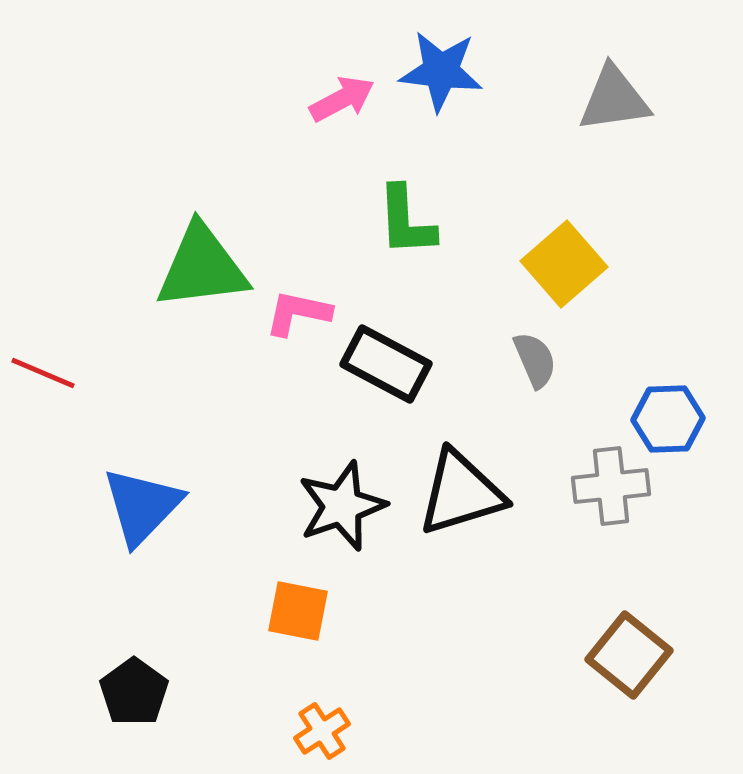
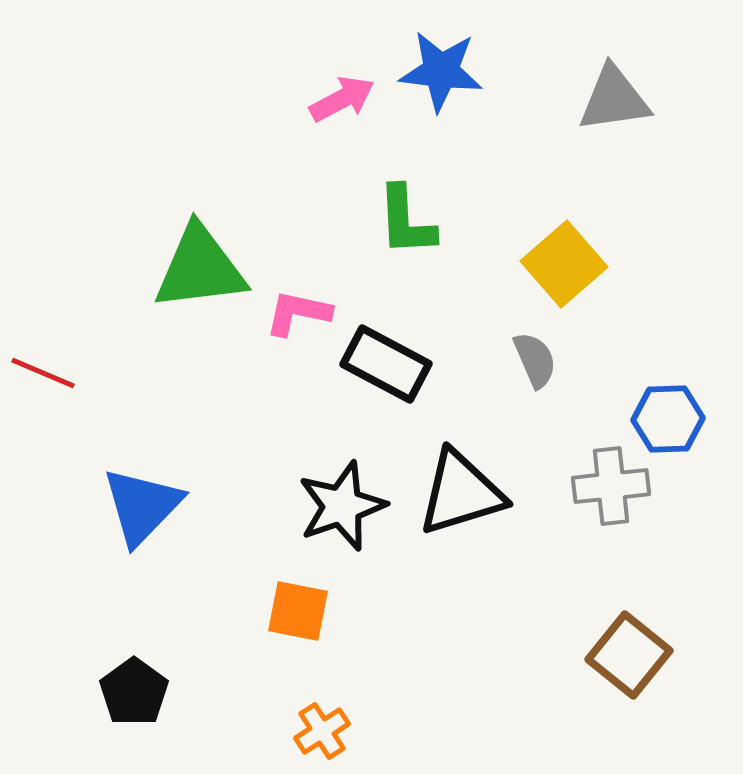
green triangle: moved 2 px left, 1 px down
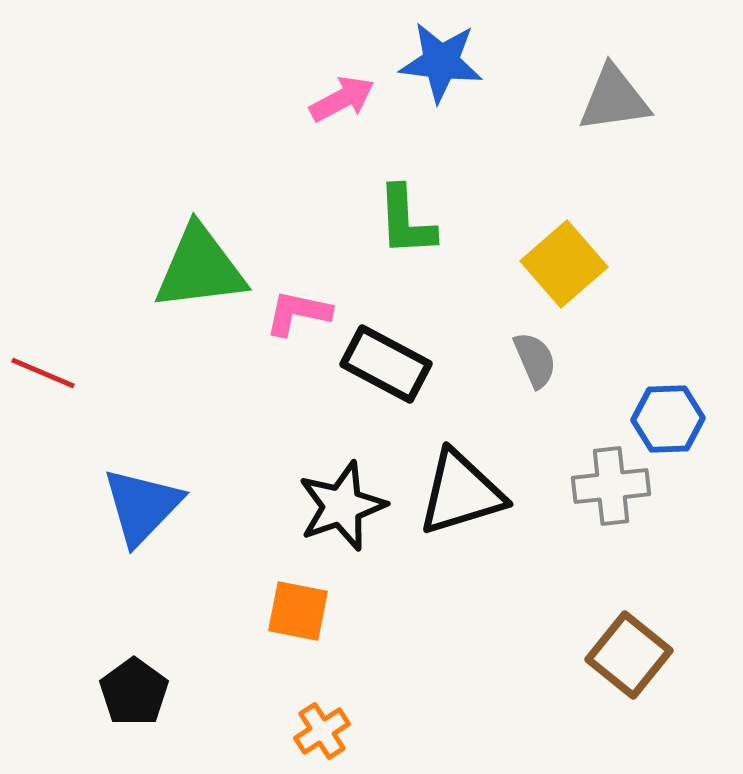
blue star: moved 9 px up
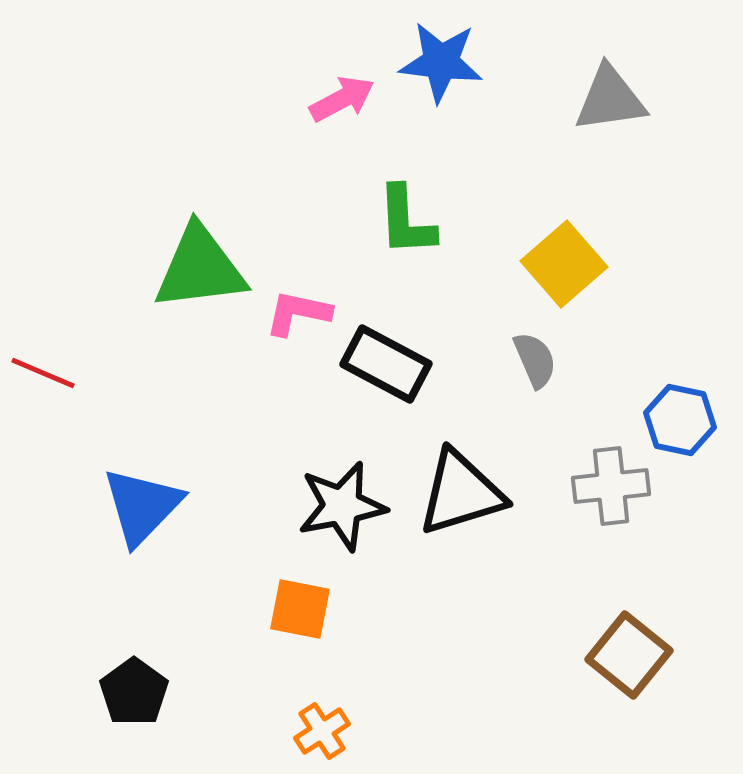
gray triangle: moved 4 px left
blue hexagon: moved 12 px right, 1 px down; rotated 14 degrees clockwise
black star: rotated 8 degrees clockwise
orange square: moved 2 px right, 2 px up
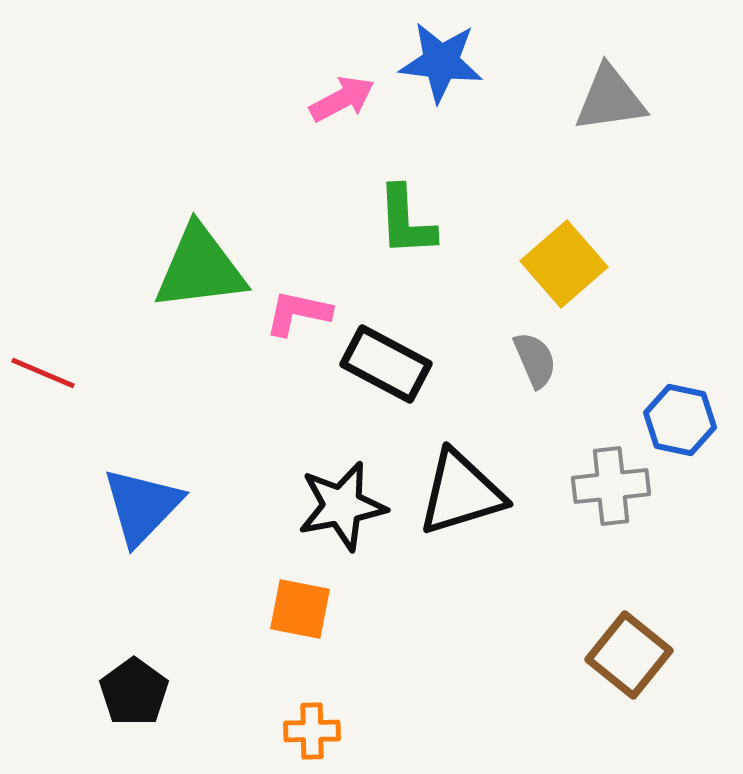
orange cross: moved 10 px left; rotated 32 degrees clockwise
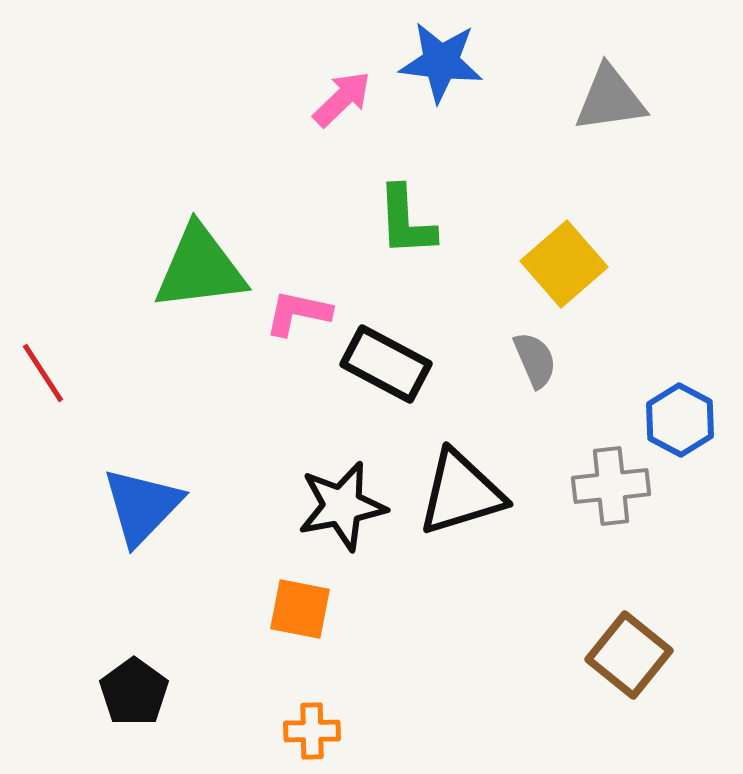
pink arrow: rotated 16 degrees counterclockwise
red line: rotated 34 degrees clockwise
blue hexagon: rotated 16 degrees clockwise
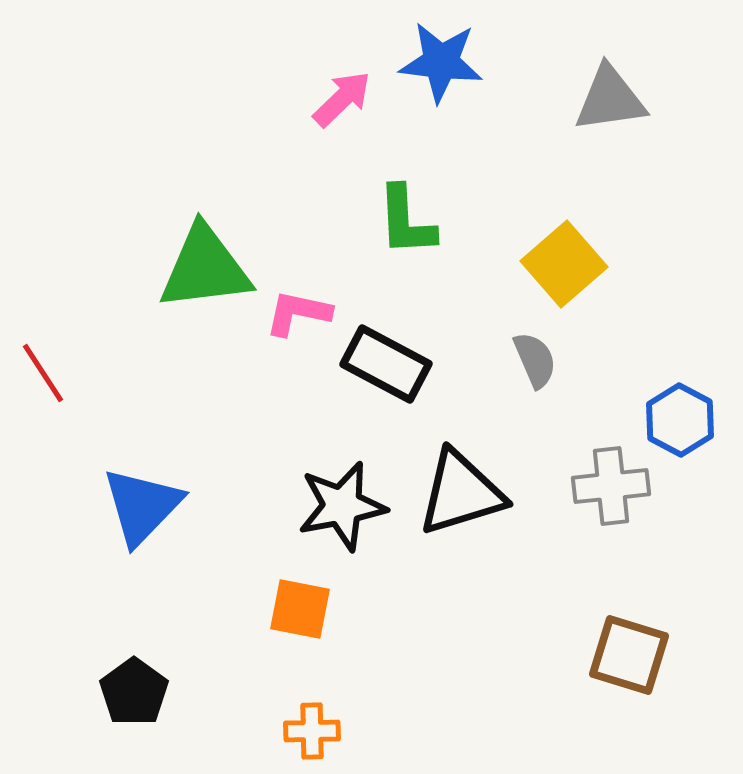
green triangle: moved 5 px right
brown square: rotated 22 degrees counterclockwise
